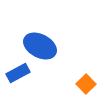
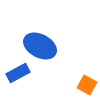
orange square: moved 1 px right, 1 px down; rotated 18 degrees counterclockwise
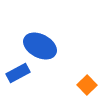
orange square: rotated 18 degrees clockwise
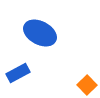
blue ellipse: moved 13 px up
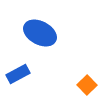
blue rectangle: moved 1 px down
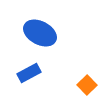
blue rectangle: moved 11 px right, 1 px up
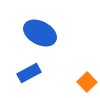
orange square: moved 3 px up
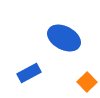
blue ellipse: moved 24 px right, 5 px down
